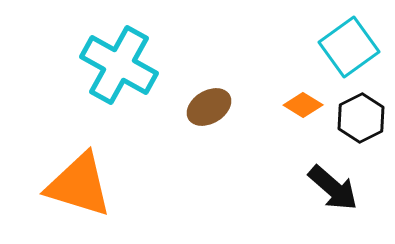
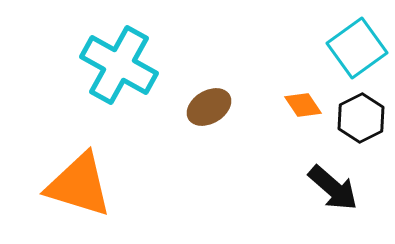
cyan square: moved 8 px right, 1 px down
orange diamond: rotated 24 degrees clockwise
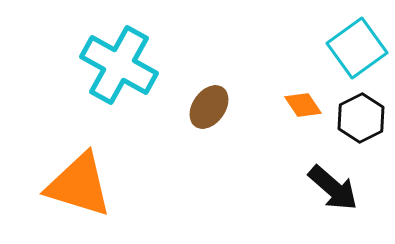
brown ellipse: rotated 24 degrees counterclockwise
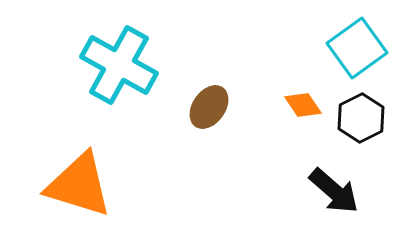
black arrow: moved 1 px right, 3 px down
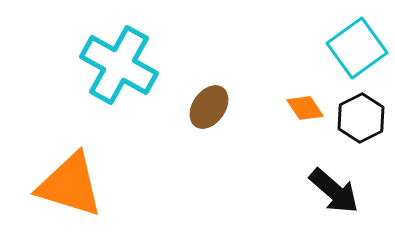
orange diamond: moved 2 px right, 3 px down
orange triangle: moved 9 px left
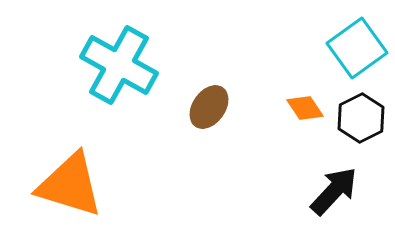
black arrow: rotated 88 degrees counterclockwise
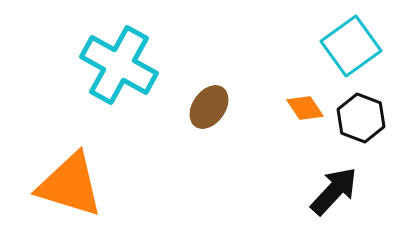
cyan square: moved 6 px left, 2 px up
black hexagon: rotated 12 degrees counterclockwise
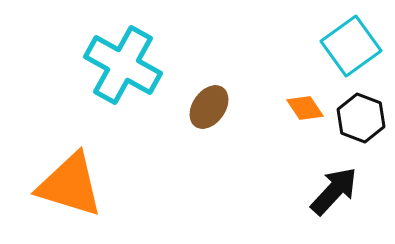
cyan cross: moved 4 px right
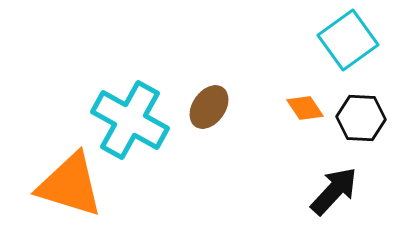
cyan square: moved 3 px left, 6 px up
cyan cross: moved 7 px right, 55 px down
black hexagon: rotated 18 degrees counterclockwise
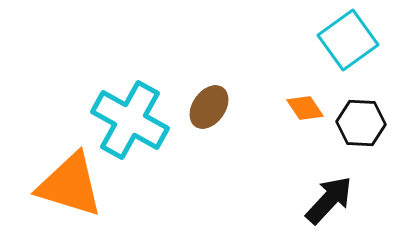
black hexagon: moved 5 px down
black arrow: moved 5 px left, 9 px down
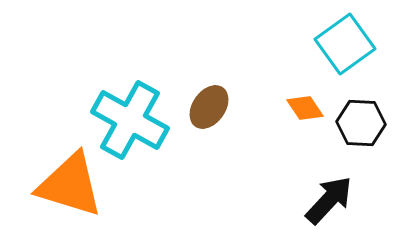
cyan square: moved 3 px left, 4 px down
